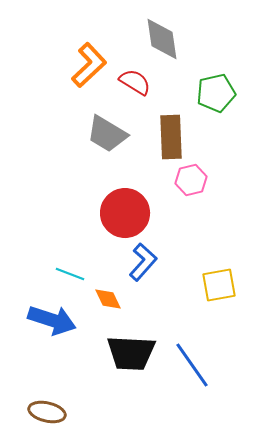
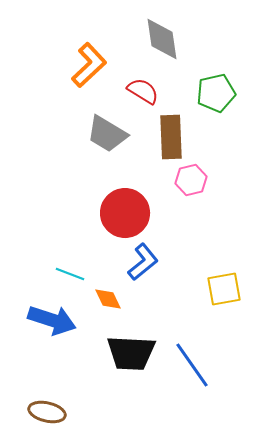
red semicircle: moved 8 px right, 9 px down
blue L-shape: rotated 9 degrees clockwise
yellow square: moved 5 px right, 4 px down
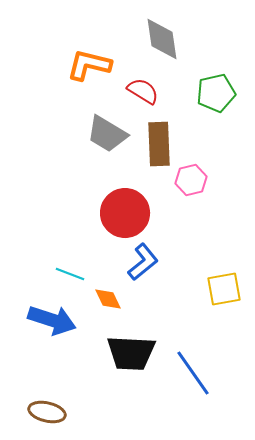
orange L-shape: rotated 123 degrees counterclockwise
brown rectangle: moved 12 px left, 7 px down
blue line: moved 1 px right, 8 px down
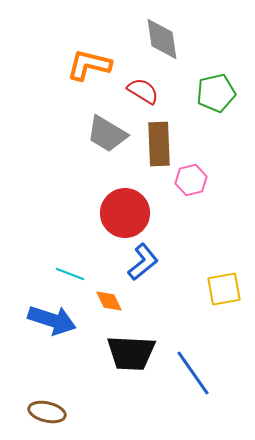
orange diamond: moved 1 px right, 2 px down
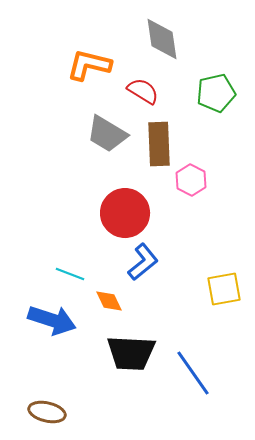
pink hexagon: rotated 20 degrees counterclockwise
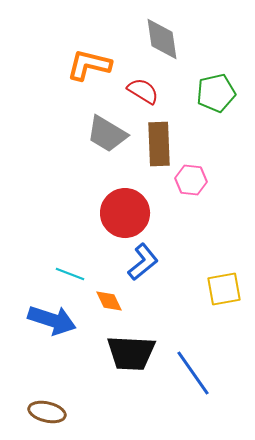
pink hexagon: rotated 20 degrees counterclockwise
